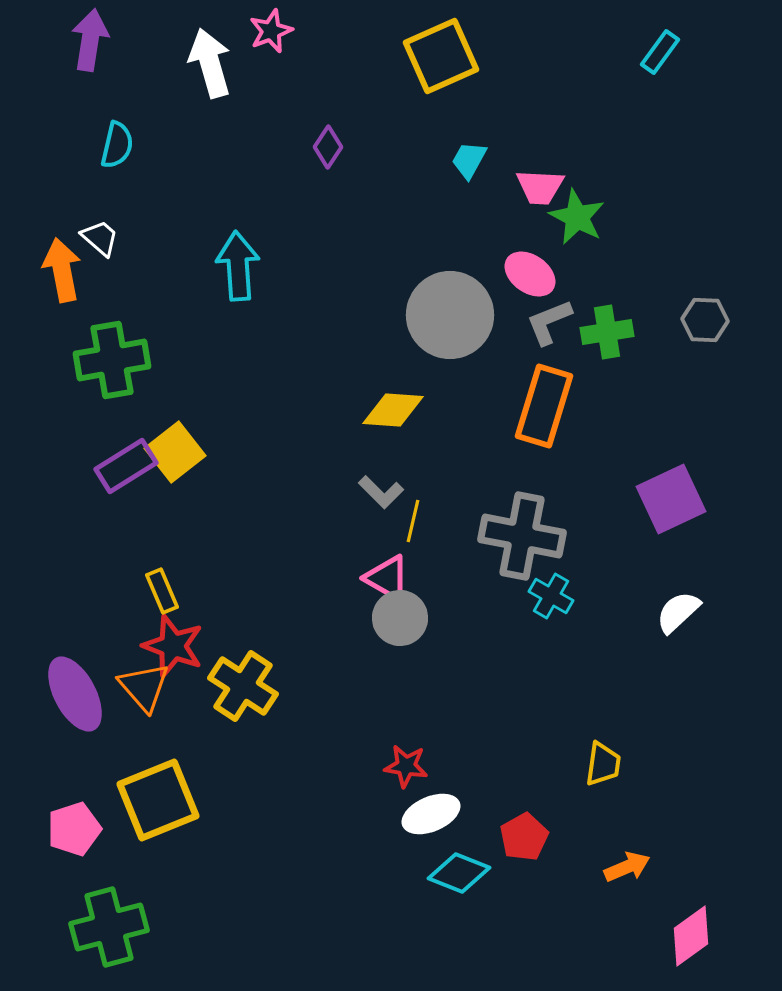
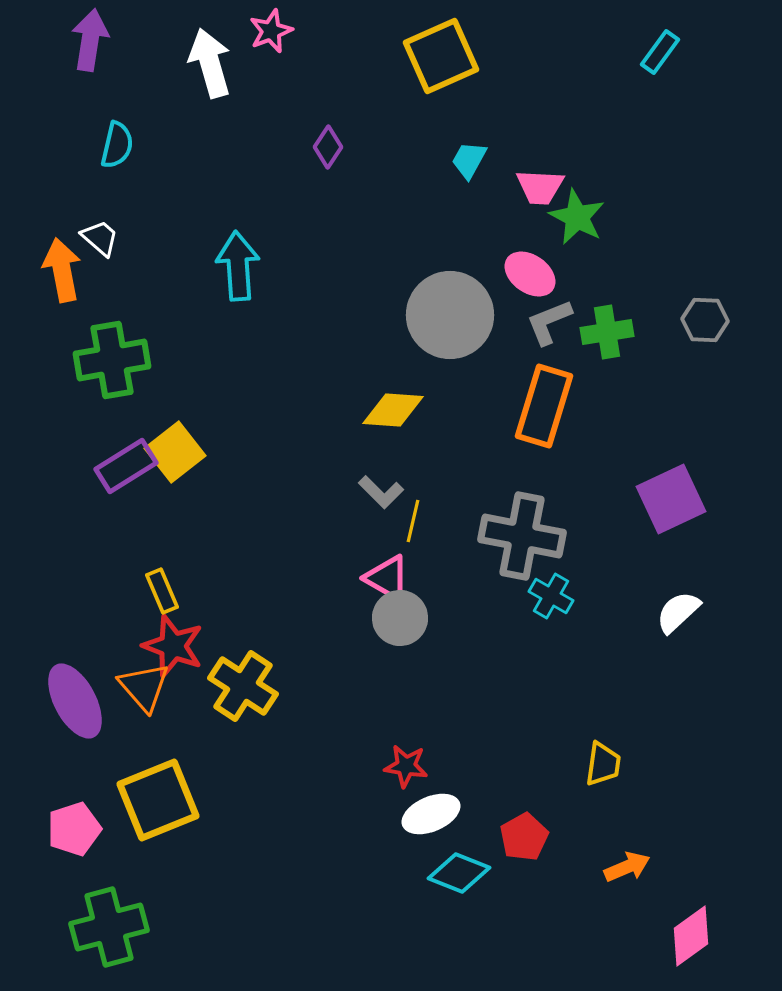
purple ellipse at (75, 694): moved 7 px down
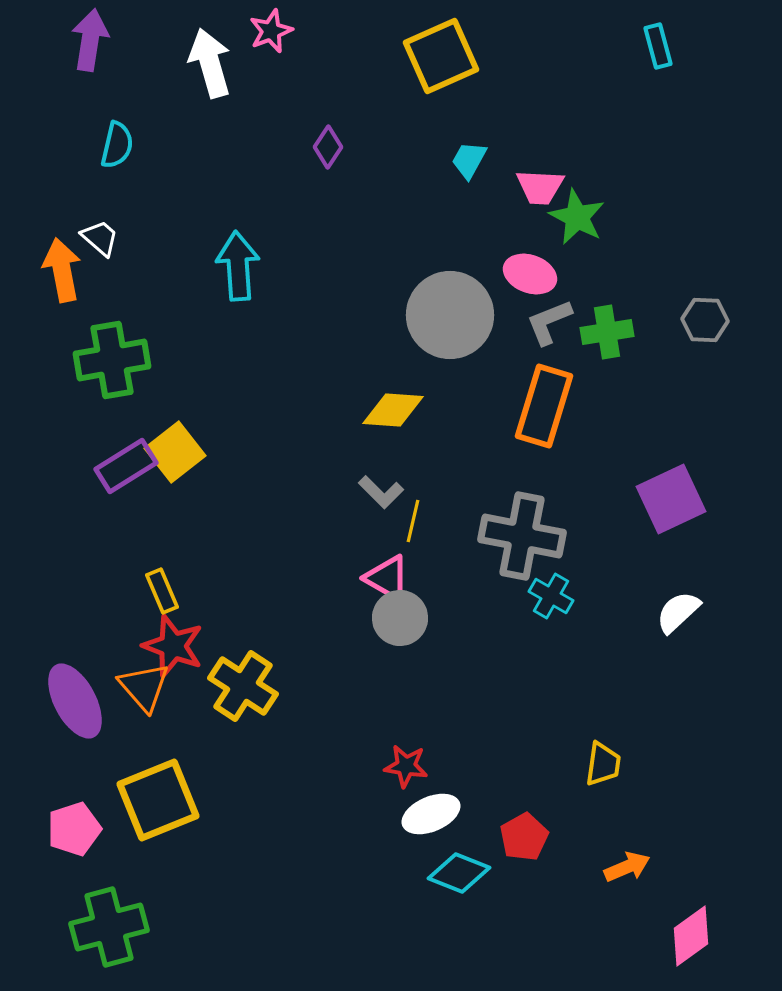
cyan rectangle at (660, 52): moved 2 px left, 6 px up; rotated 51 degrees counterclockwise
pink ellipse at (530, 274): rotated 15 degrees counterclockwise
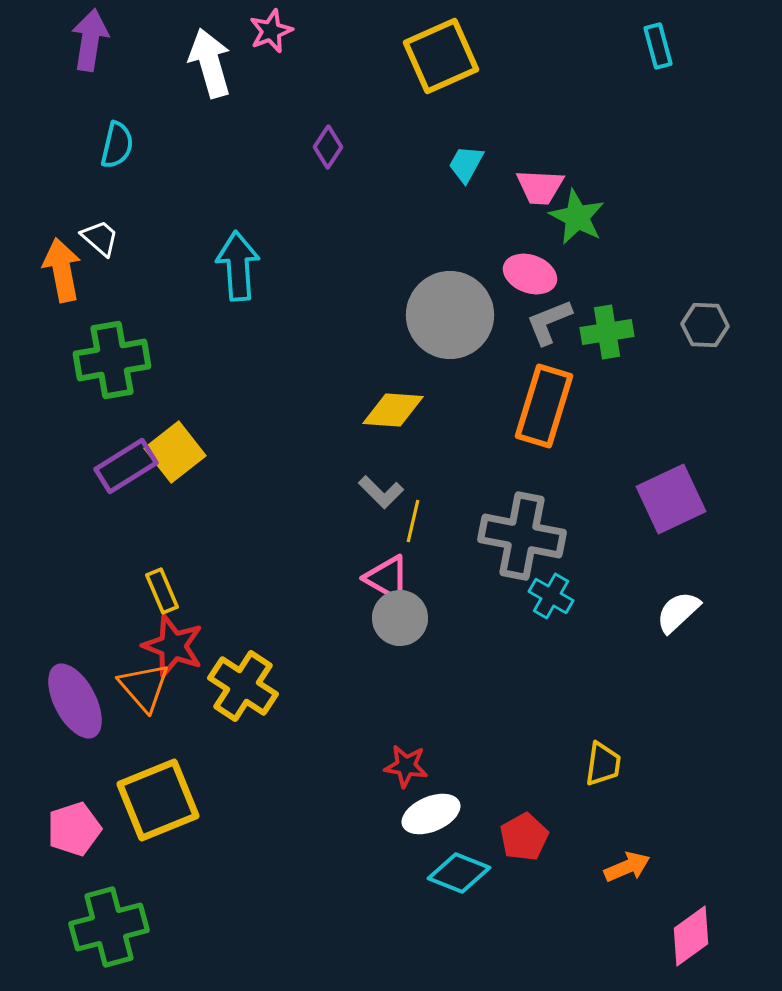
cyan trapezoid at (469, 160): moved 3 px left, 4 px down
gray hexagon at (705, 320): moved 5 px down
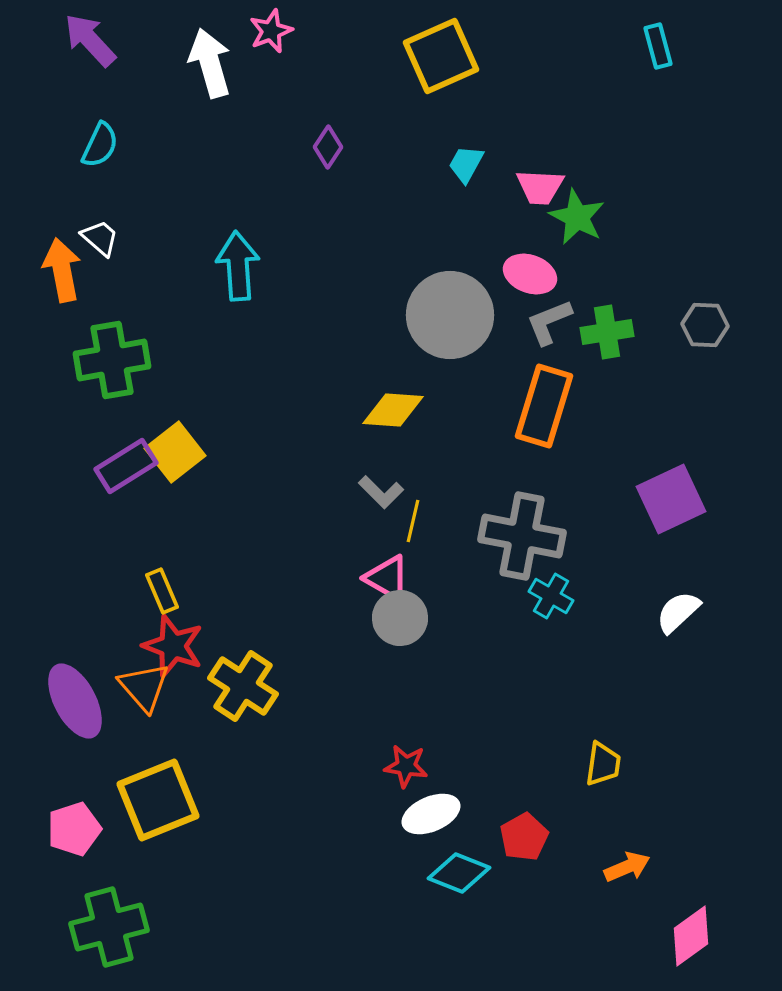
purple arrow at (90, 40): rotated 52 degrees counterclockwise
cyan semicircle at (117, 145): moved 17 px left; rotated 12 degrees clockwise
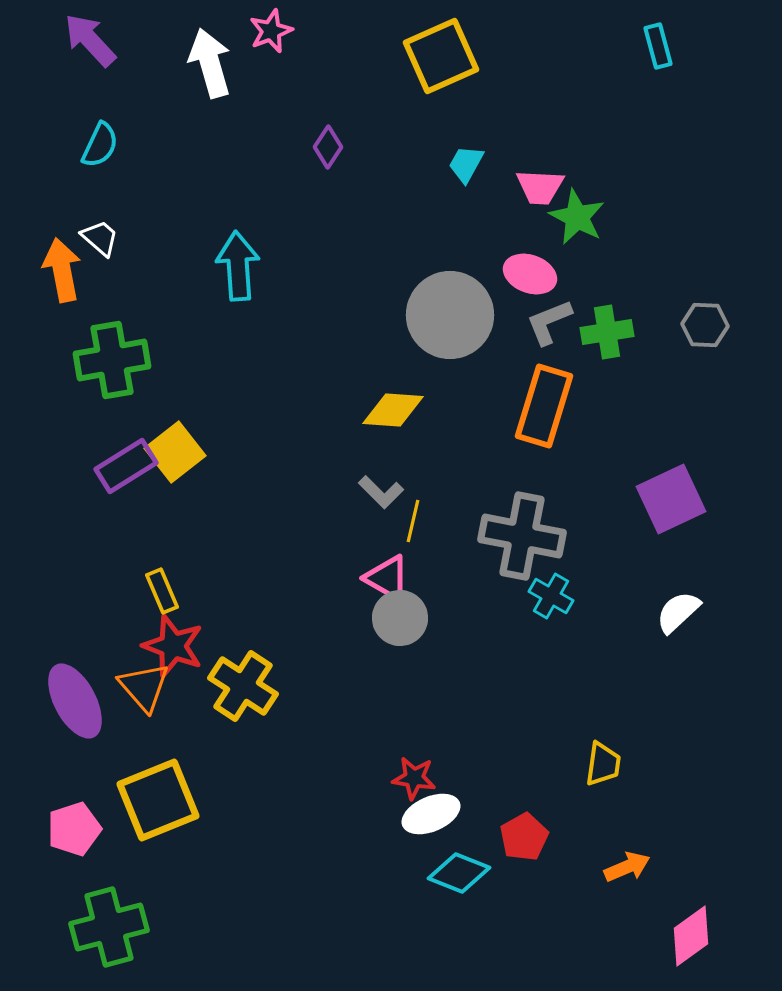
red star at (406, 766): moved 8 px right, 12 px down
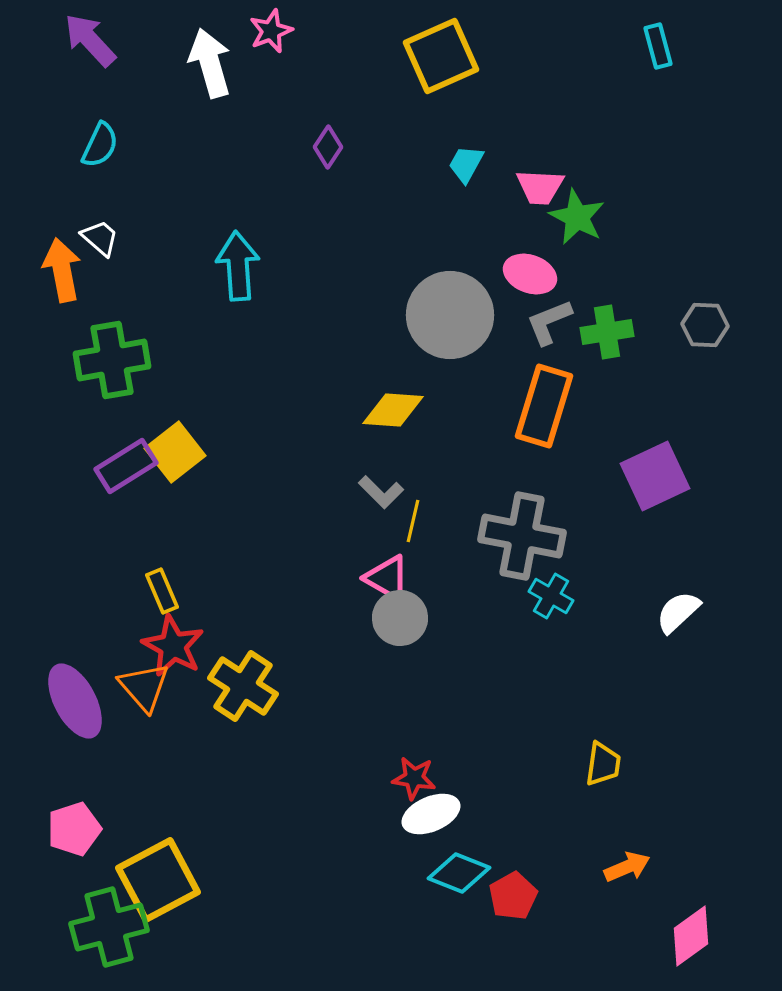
purple square at (671, 499): moved 16 px left, 23 px up
red star at (173, 646): rotated 8 degrees clockwise
yellow square at (158, 800): moved 80 px down; rotated 6 degrees counterclockwise
red pentagon at (524, 837): moved 11 px left, 59 px down
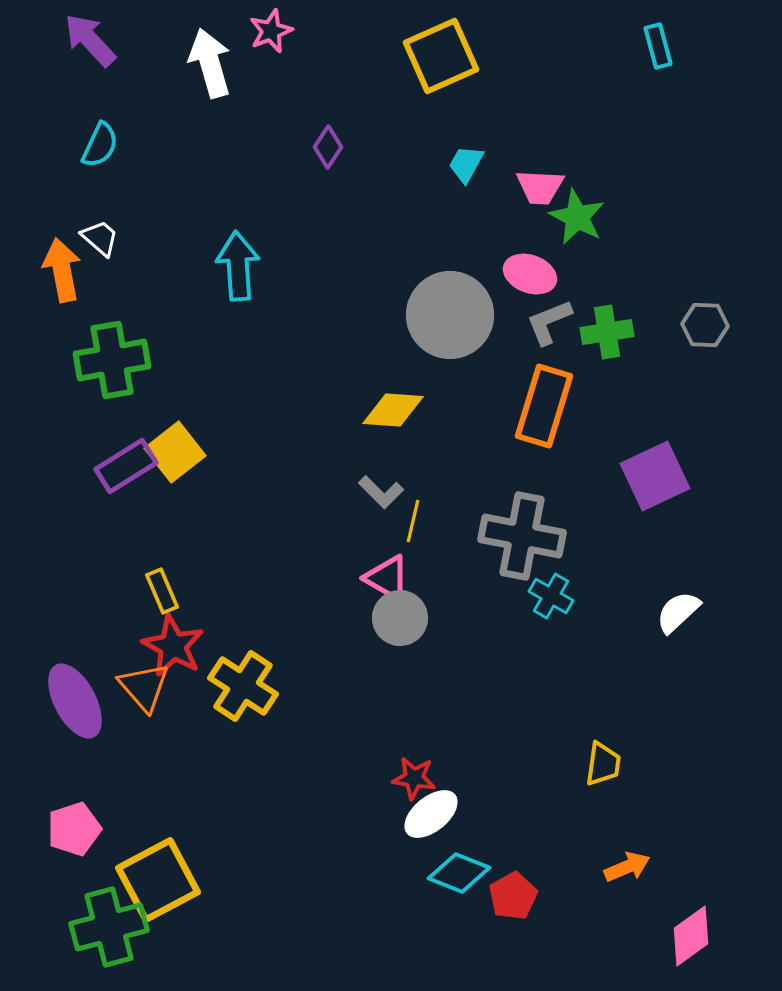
white ellipse at (431, 814): rotated 16 degrees counterclockwise
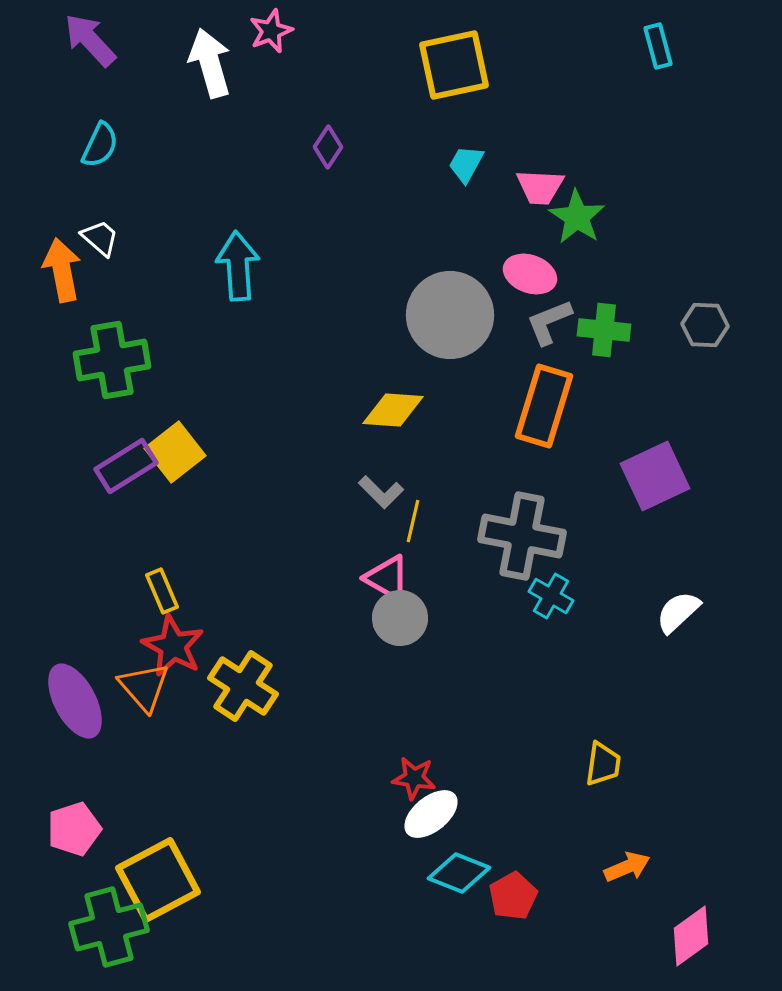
yellow square at (441, 56): moved 13 px right, 9 px down; rotated 12 degrees clockwise
green star at (577, 217): rotated 6 degrees clockwise
green cross at (607, 332): moved 3 px left, 2 px up; rotated 15 degrees clockwise
